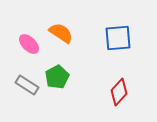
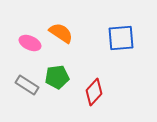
blue square: moved 3 px right
pink ellipse: moved 1 px right, 1 px up; rotated 20 degrees counterclockwise
green pentagon: rotated 20 degrees clockwise
red diamond: moved 25 px left
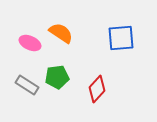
red diamond: moved 3 px right, 3 px up
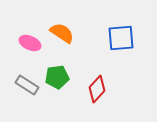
orange semicircle: moved 1 px right
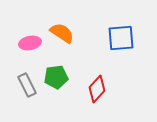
pink ellipse: rotated 35 degrees counterclockwise
green pentagon: moved 1 px left
gray rectangle: rotated 30 degrees clockwise
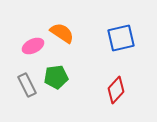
blue square: rotated 8 degrees counterclockwise
pink ellipse: moved 3 px right, 3 px down; rotated 15 degrees counterclockwise
red diamond: moved 19 px right, 1 px down
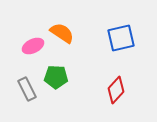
green pentagon: rotated 10 degrees clockwise
gray rectangle: moved 4 px down
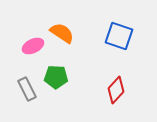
blue square: moved 2 px left, 2 px up; rotated 32 degrees clockwise
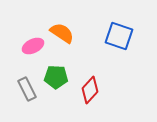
red diamond: moved 26 px left
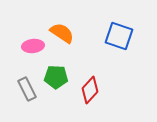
pink ellipse: rotated 20 degrees clockwise
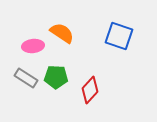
gray rectangle: moved 1 px left, 11 px up; rotated 30 degrees counterclockwise
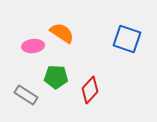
blue square: moved 8 px right, 3 px down
gray rectangle: moved 17 px down
